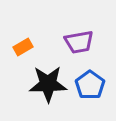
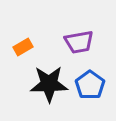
black star: moved 1 px right
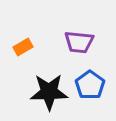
purple trapezoid: rotated 16 degrees clockwise
black star: moved 8 px down
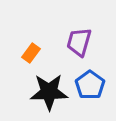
purple trapezoid: rotated 100 degrees clockwise
orange rectangle: moved 8 px right, 6 px down; rotated 24 degrees counterclockwise
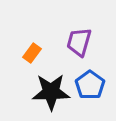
orange rectangle: moved 1 px right
black star: moved 2 px right
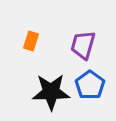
purple trapezoid: moved 4 px right, 3 px down
orange rectangle: moved 1 px left, 12 px up; rotated 18 degrees counterclockwise
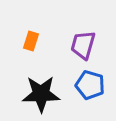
blue pentagon: rotated 20 degrees counterclockwise
black star: moved 10 px left, 2 px down
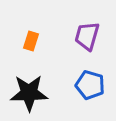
purple trapezoid: moved 4 px right, 9 px up
black star: moved 12 px left, 1 px up
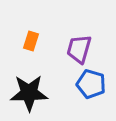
purple trapezoid: moved 8 px left, 13 px down
blue pentagon: moved 1 px right, 1 px up
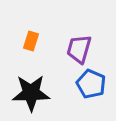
blue pentagon: rotated 8 degrees clockwise
black star: moved 2 px right
